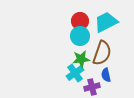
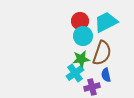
cyan circle: moved 3 px right
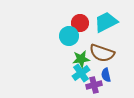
red circle: moved 2 px down
cyan circle: moved 14 px left
brown semicircle: rotated 90 degrees clockwise
cyan cross: moved 6 px right
purple cross: moved 2 px right, 2 px up
